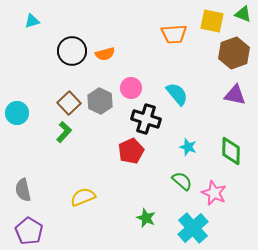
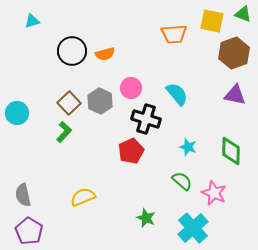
gray semicircle: moved 5 px down
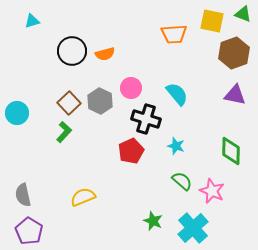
cyan star: moved 12 px left, 1 px up
pink star: moved 2 px left, 2 px up
green star: moved 7 px right, 3 px down
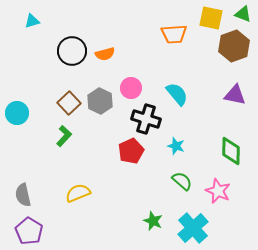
yellow square: moved 1 px left, 3 px up
brown hexagon: moved 7 px up
green L-shape: moved 4 px down
pink star: moved 6 px right
yellow semicircle: moved 5 px left, 4 px up
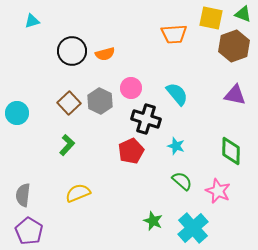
green L-shape: moved 3 px right, 9 px down
gray semicircle: rotated 20 degrees clockwise
